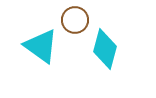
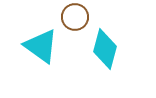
brown circle: moved 3 px up
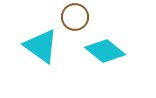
cyan diamond: moved 2 px down; rotated 66 degrees counterclockwise
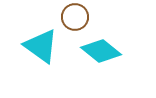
cyan diamond: moved 4 px left
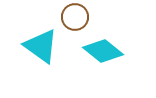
cyan diamond: moved 2 px right
